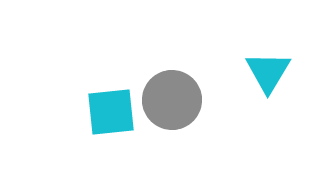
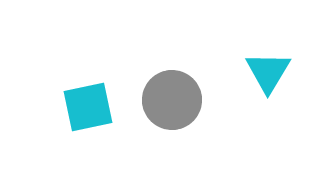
cyan square: moved 23 px left, 5 px up; rotated 6 degrees counterclockwise
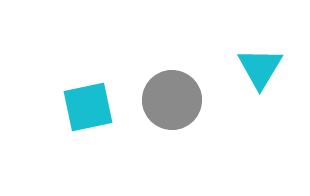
cyan triangle: moved 8 px left, 4 px up
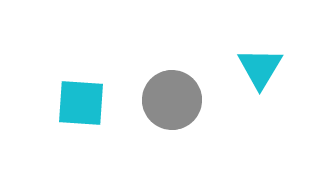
cyan square: moved 7 px left, 4 px up; rotated 16 degrees clockwise
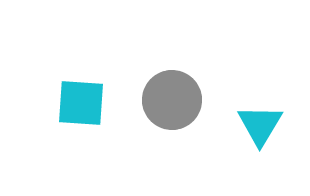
cyan triangle: moved 57 px down
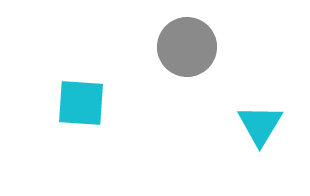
gray circle: moved 15 px right, 53 px up
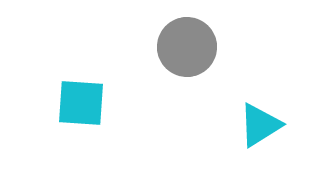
cyan triangle: rotated 27 degrees clockwise
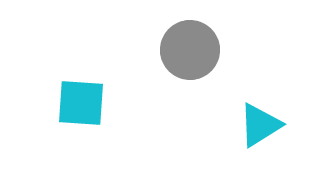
gray circle: moved 3 px right, 3 px down
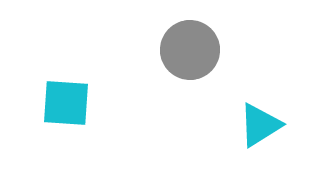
cyan square: moved 15 px left
